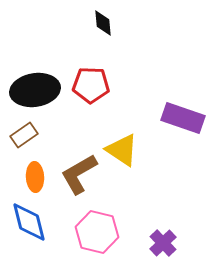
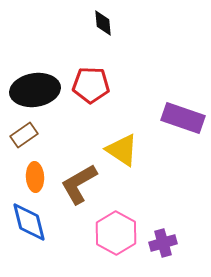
brown L-shape: moved 10 px down
pink hexagon: moved 19 px right, 1 px down; rotated 15 degrees clockwise
purple cross: rotated 28 degrees clockwise
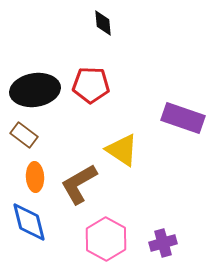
brown rectangle: rotated 72 degrees clockwise
pink hexagon: moved 10 px left, 6 px down
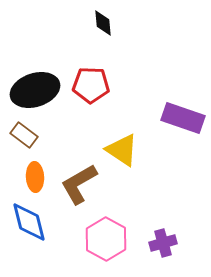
black ellipse: rotated 9 degrees counterclockwise
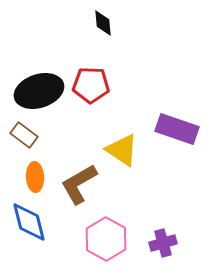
black ellipse: moved 4 px right, 1 px down
purple rectangle: moved 6 px left, 11 px down
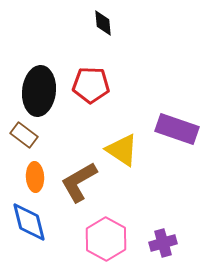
black ellipse: rotated 66 degrees counterclockwise
brown L-shape: moved 2 px up
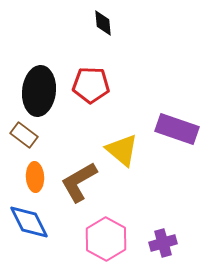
yellow triangle: rotated 6 degrees clockwise
blue diamond: rotated 12 degrees counterclockwise
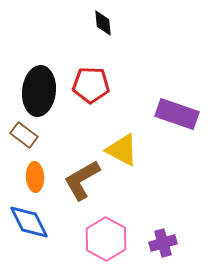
purple rectangle: moved 15 px up
yellow triangle: rotated 12 degrees counterclockwise
brown L-shape: moved 3 px right, 2 px up
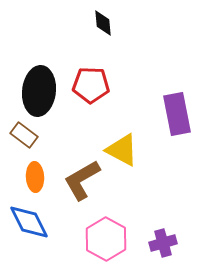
purple rectangle: rotated 60 degrees clockwise
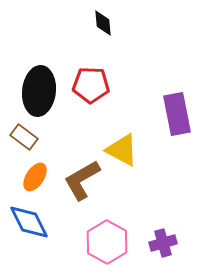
brown rectangle: moved 2 px down
orange ellipse: rotated 36 degrees clockwise
pink hexagon: moved 1 px right, 3 px down
